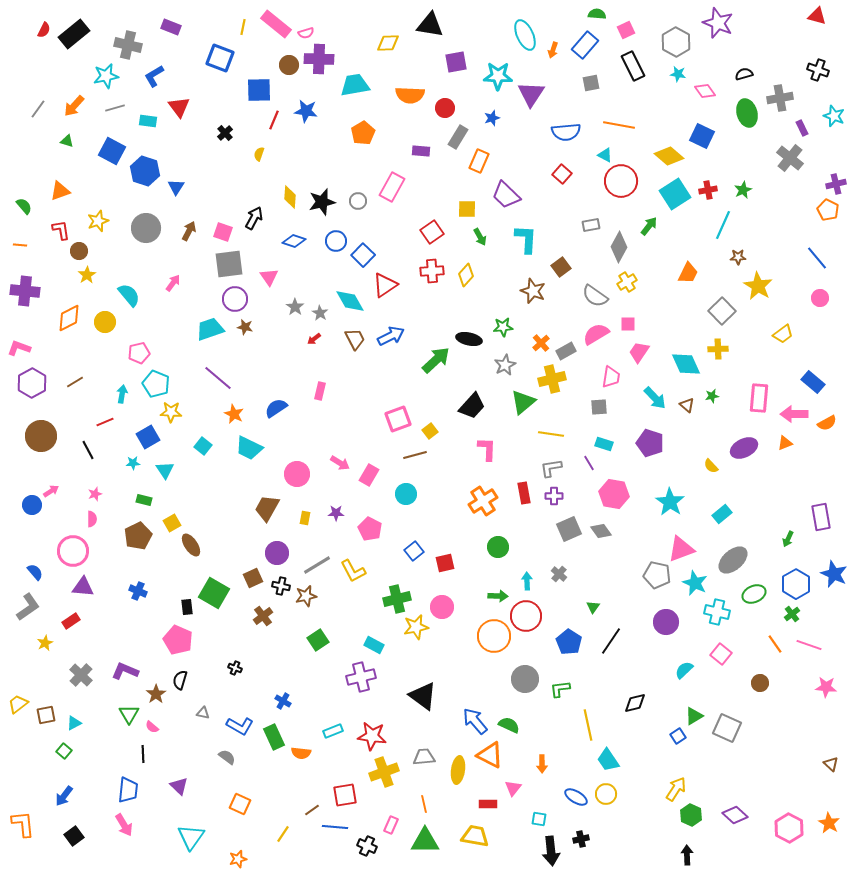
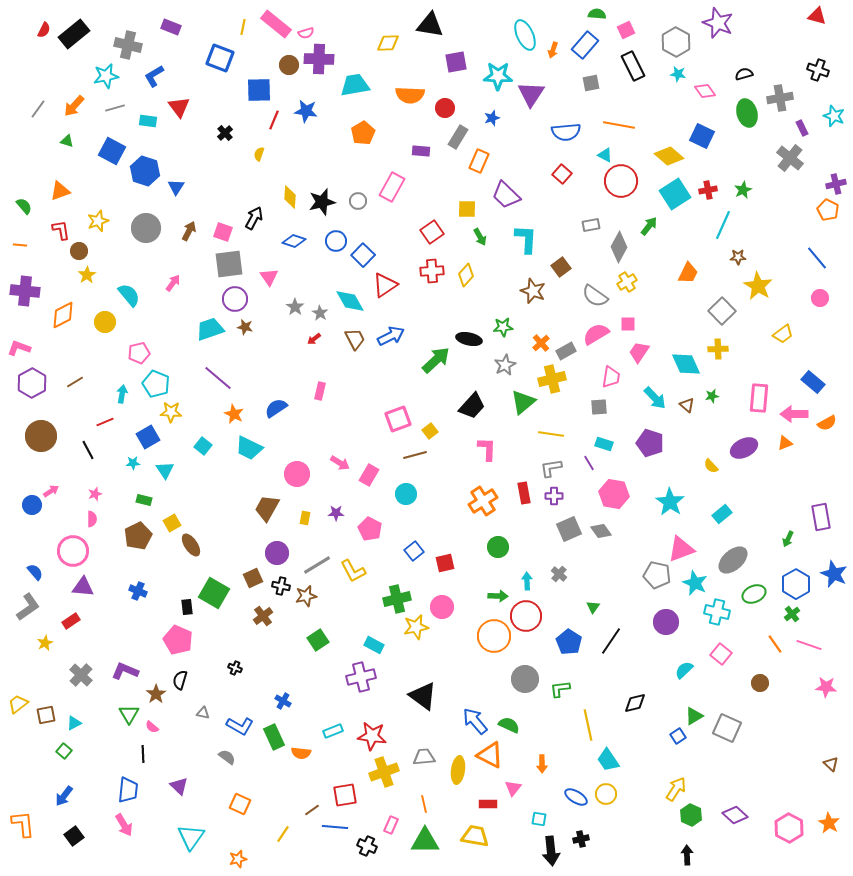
orange diamond at (69, 318): moved 6 px left, 3 px up
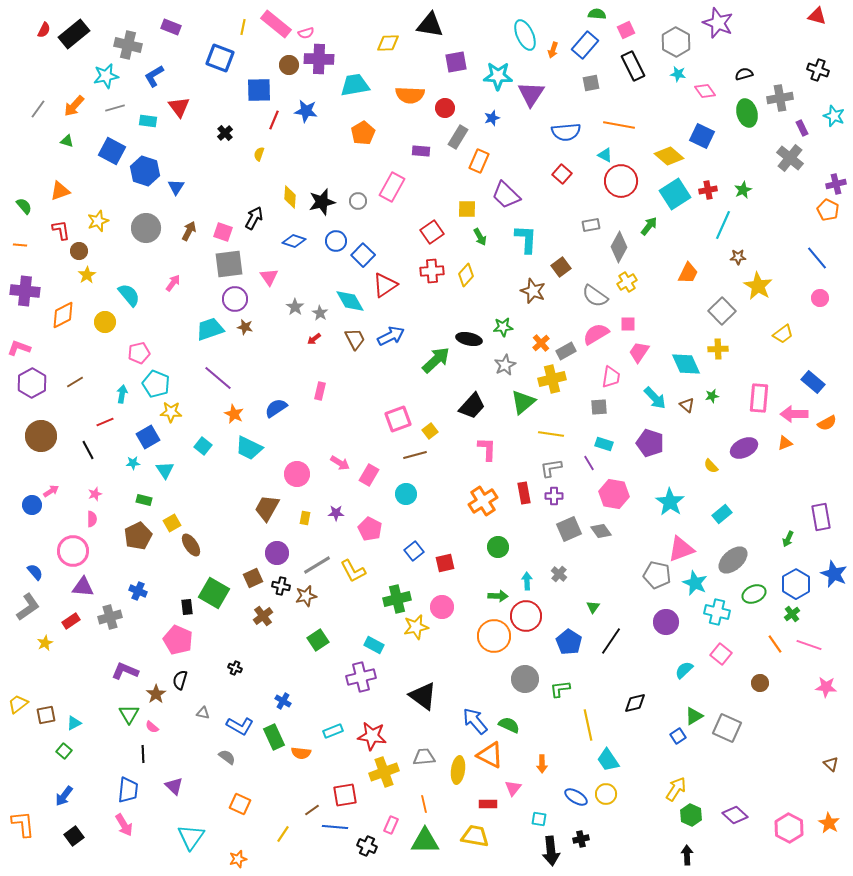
gray cross at (81, 675): moved 29 px right, 58 px up; rotated 30 degrees clockwise
purple triangle at (179, 786): moved 5 px left
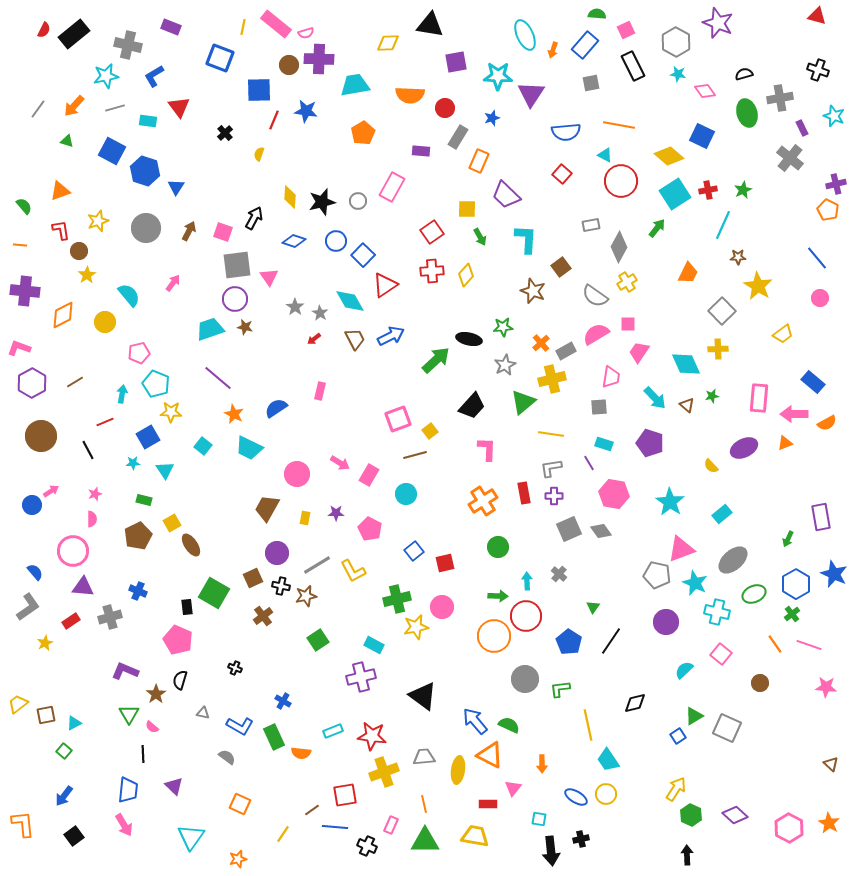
green arrow at (649, 226): moved 8 px right, 2 px down
gray square at (229, 264): moved 8 px right, 1 px down
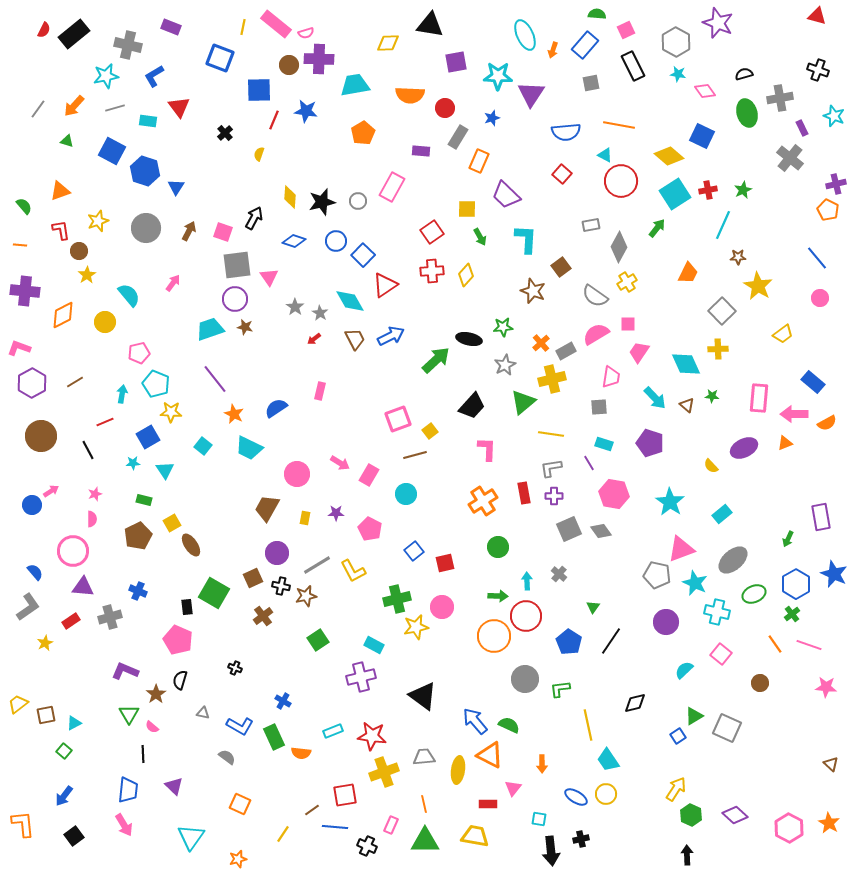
purple line at (218, 378): moved 3 px left, 1 px down; rotated 12 degrees clockwise
green star at (712, 396): rotated 16 degrees clockwise
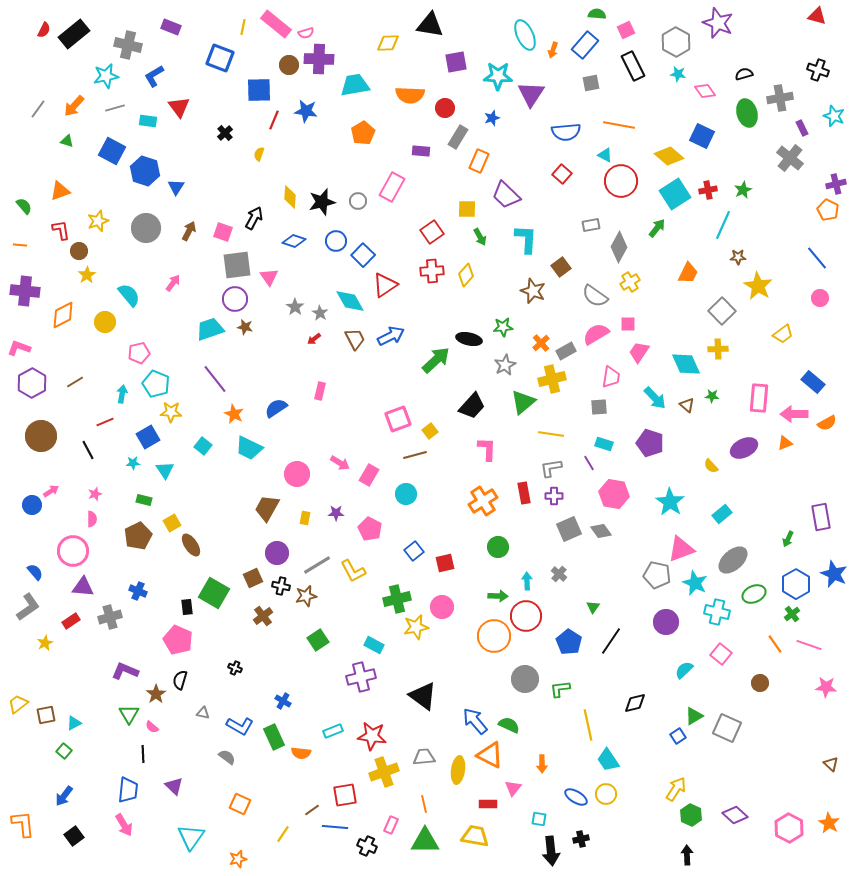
yellow cross at (627, 282): moved 3 px right
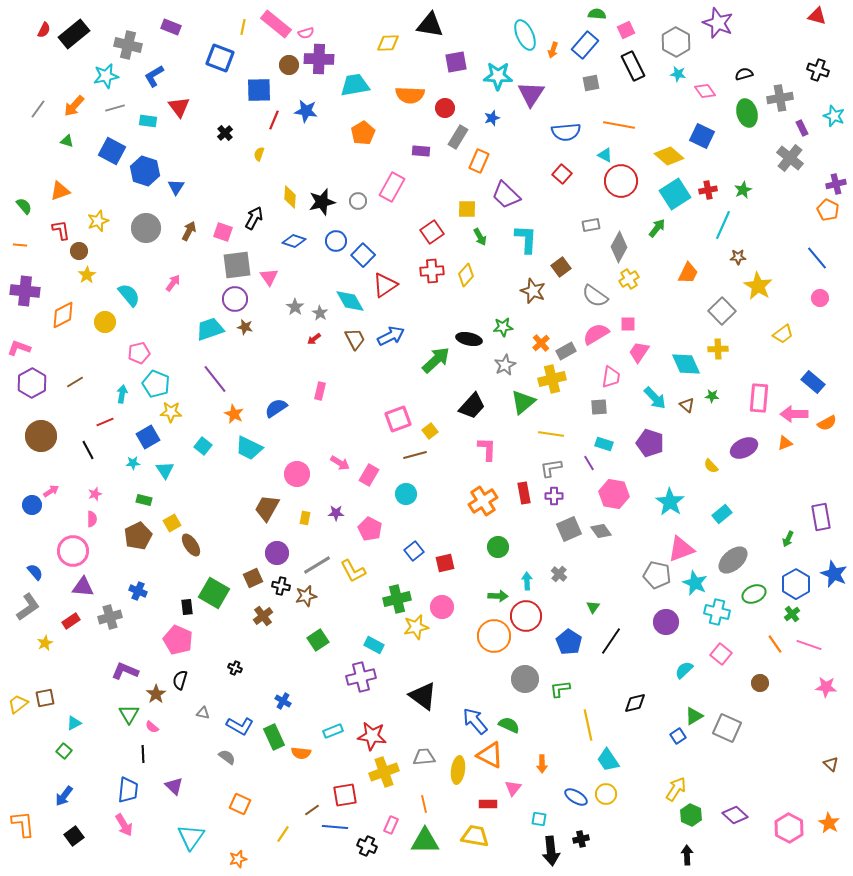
yellow cross at (630, 282): moved 1 px left, 3 px up
brown square at (46, 715): moved 1 px left, 17 px up
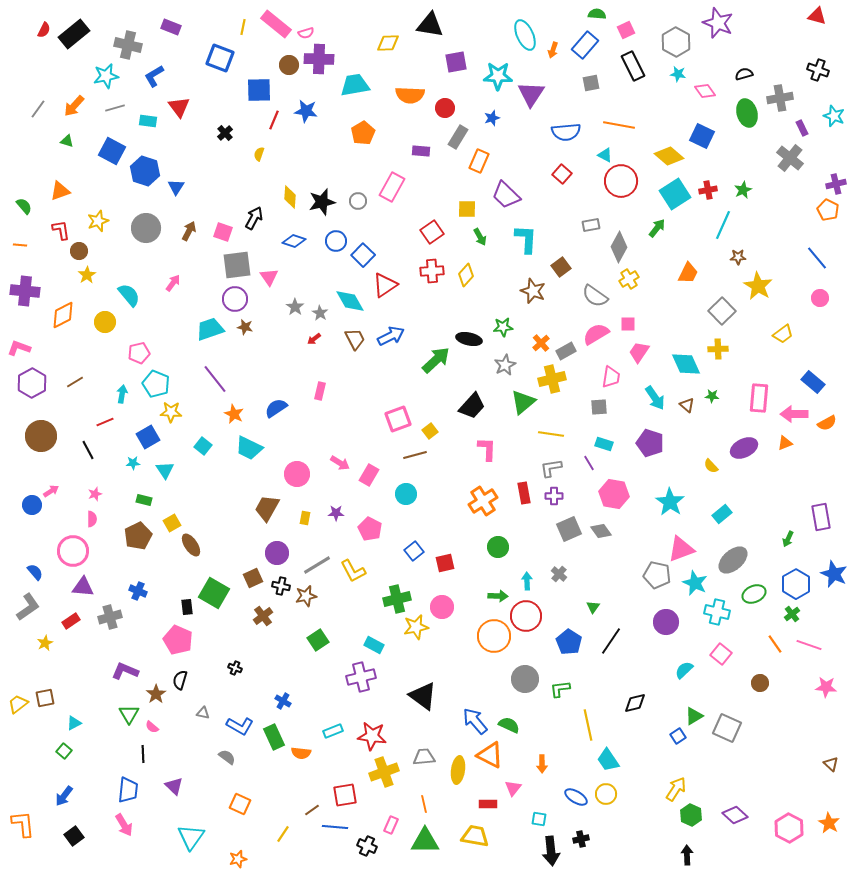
cyan arrow at (655, 398): rotated 10 degrees clockwise
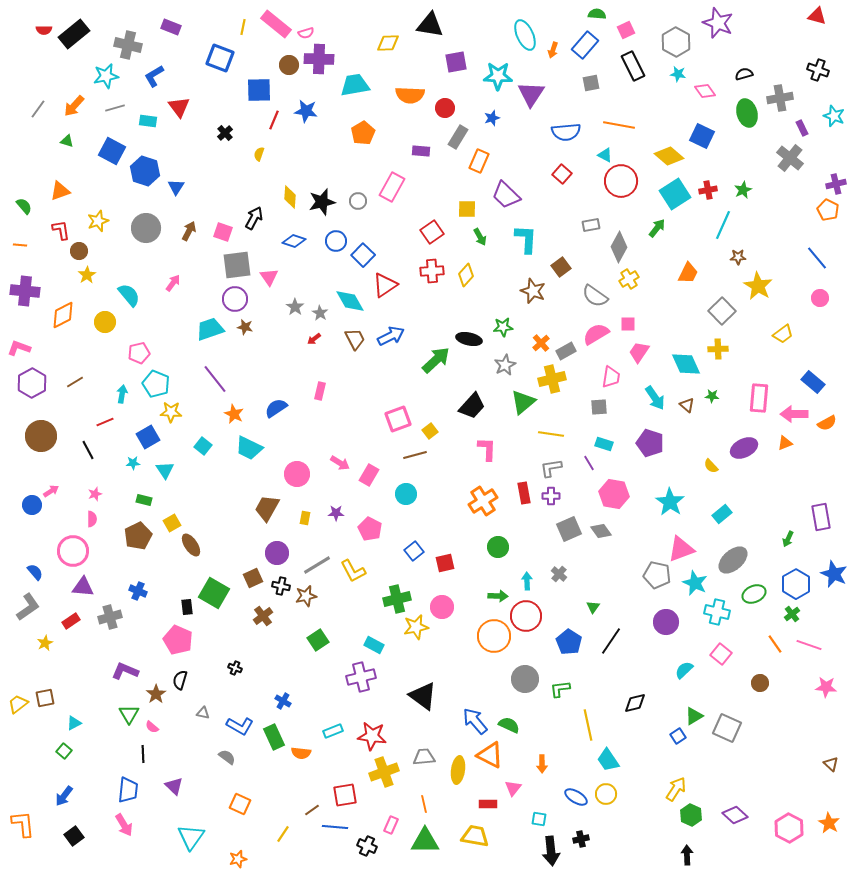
red semicircle at (44, 30): rotated 63 degrees clockwise
purple cross at (554, 496): moved 3 px left
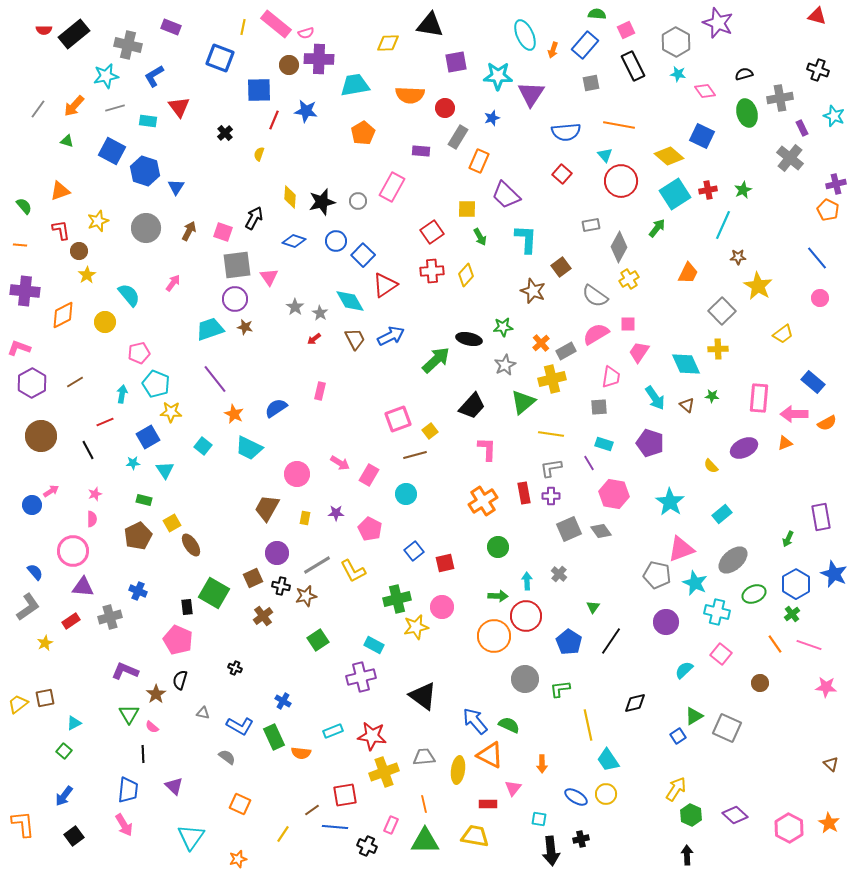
cyan triangle at (605, 155): rotated 21 degrees clockwise
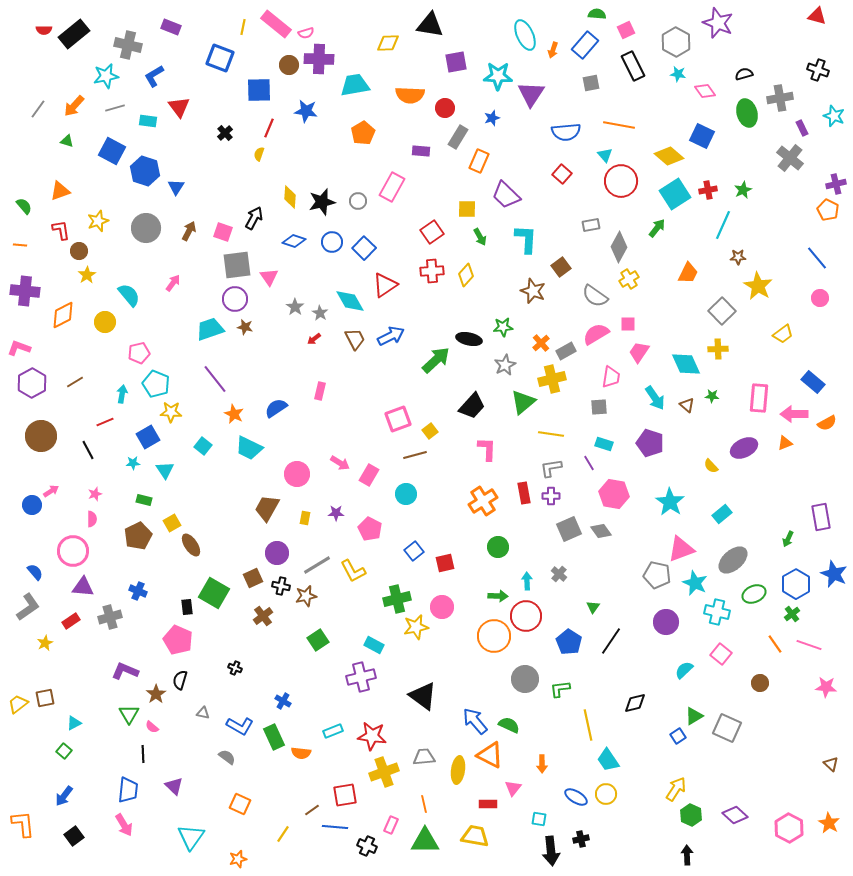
red line at (274, 120): moved 5 px left, 8 px down
blue circle at (336, 241): moved 4 px left, 1 px down
blue square at (363, 255): moved 1 px right, 7 px up
